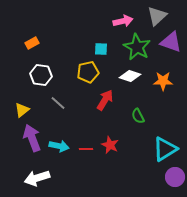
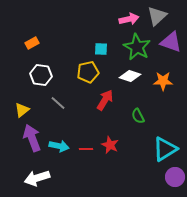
pink arrow: moved 6 px right, 2 px up
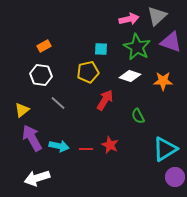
orange rectangle: moved 12 px right, 3 px down
purple arrow: rotated 8 degrees counterclockwise
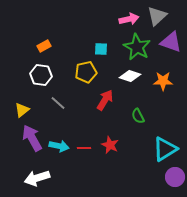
yellow pentagon: moved 2 px left
red line: moved 2 px left, 1 px up
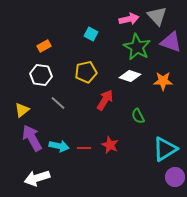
gray triangle: rotated 30 degrees counterclockwise
cyan square: moved 10 px left, 15 px up; rotated 24 degrees clockwise
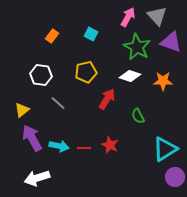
pink arrow: moved 1 px left, 2 px up; rotated 48 degrees counterclockwise
orange rectangle: moved 8 px right, 10 px up; rotated 24 degrees counterclockwise
red arrow: moved 2 px right, 1 px up
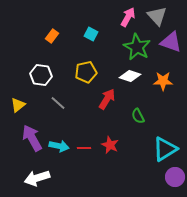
yellow triangle: moved 4 px left, 5 px up
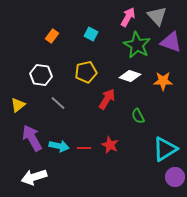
green star: moved 2 px up
white arrow: moved 3 px left, 1 px up
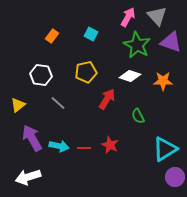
white arrow: moved 6 px left
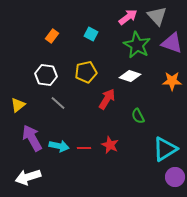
pink arrow: rotated 24 degrees clockwise
purple triangle: moved 1 px right, 1 px down
white hexagon: moved 5 px right
orange star: moved 9 px right
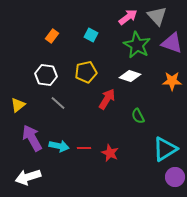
cyan square: moved 1 px down
red star: moved 8 px down
